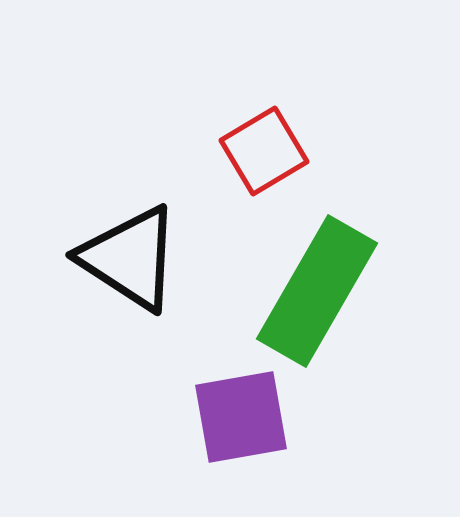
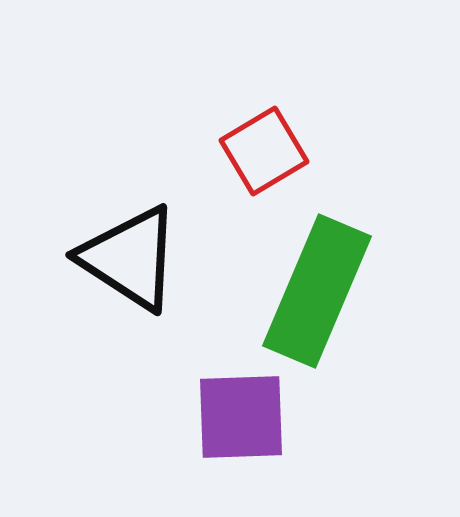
green rectangle: rotated 7 degrees counterclockwise
purple square: rotated 8 degrees clockwise
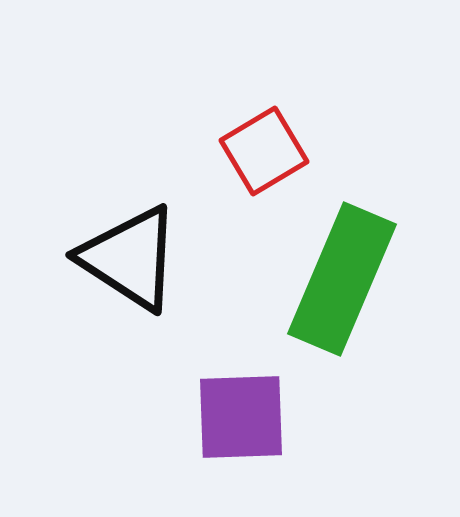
green rectangle: moved 25 px right, 12 px up
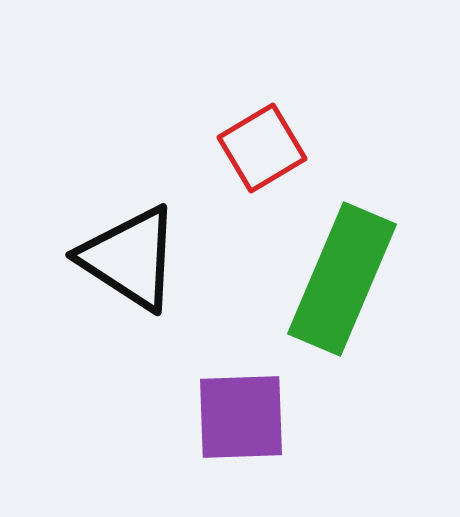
red square: moved 2 px left, 3 px up
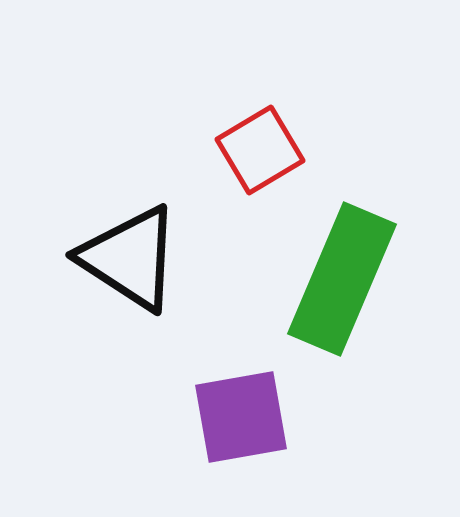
red square: moved 2 px left, 2 px down
purple square: rotated 8 degrees counterclockwise
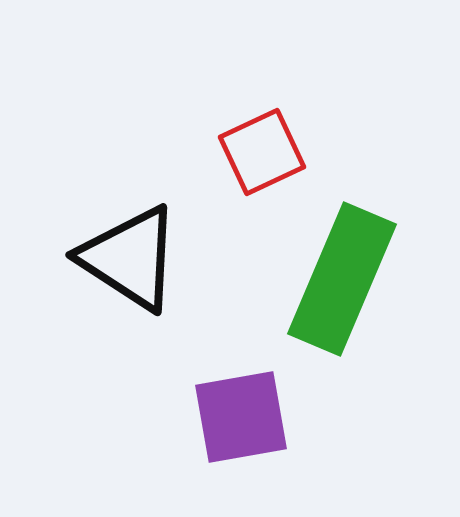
red square: moved 2 px right, 2 px down; rotated 6 degrees clockwise
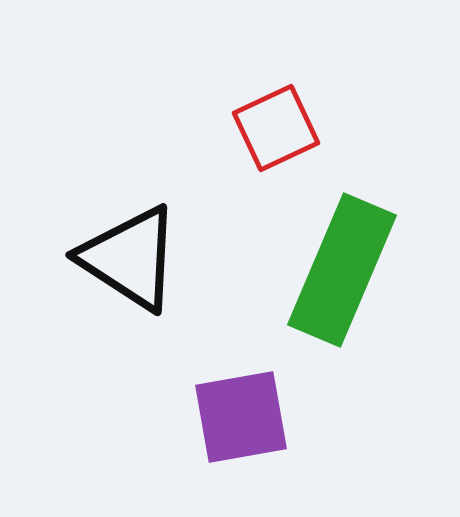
red square: moved 14 px right, 24 px up
green rectangle: moved 9 px up
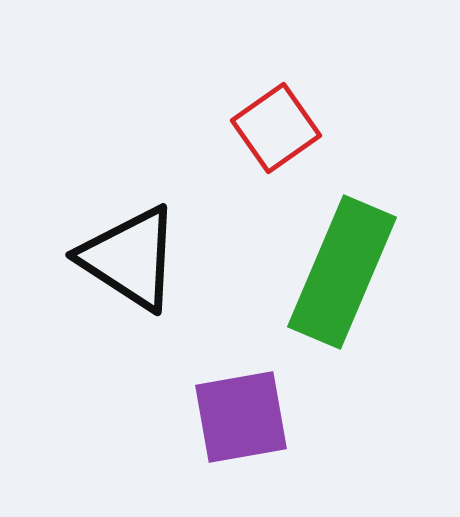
red square: rotated 10 degrees counterclockwise
green rectangle: moved 2 px down
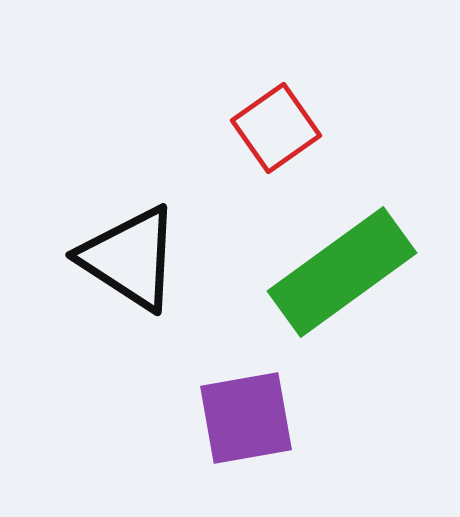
green rectangle: rotated 31 degrees clockwise
purple square: moved 5 px right, 1 px down
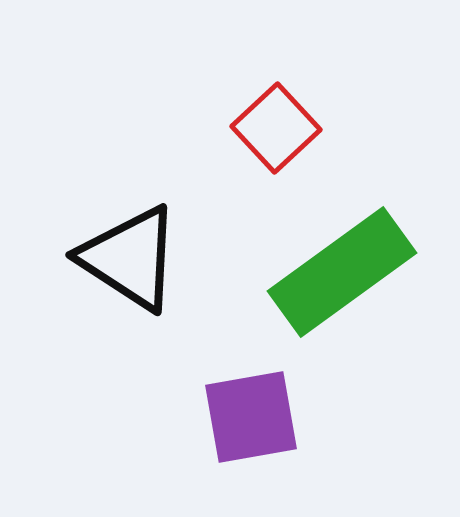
red square: rotated 8 degrees counterclockwise
purple square: moved 5 px right, 1 px up
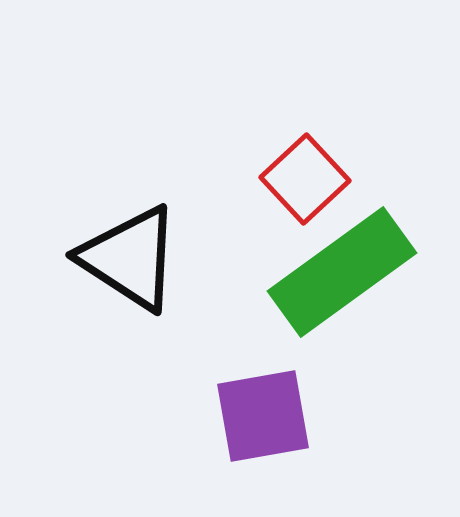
red square: moved 29 px right, 51 px down
purple square: moved 12 px right, 1 px up
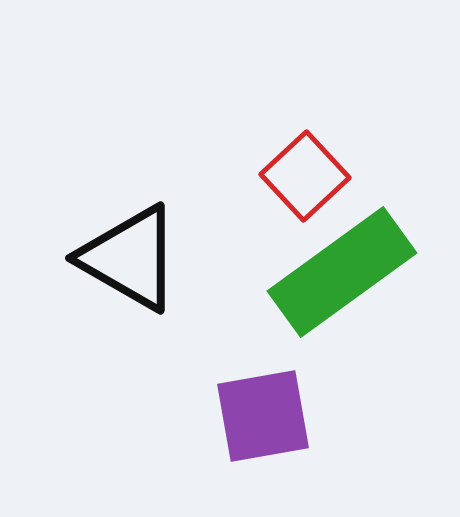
red square: moved 3 px up
black triangle: rotated 3 degrees counterclockwise
